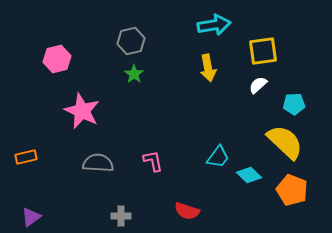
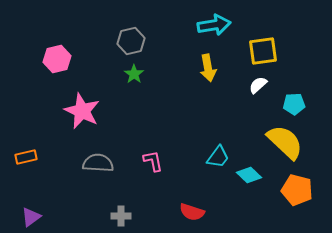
orange pentagon: moved 5 px right; rotated 8 degrees counterclockwise
red semicircle: moved 5 px right, 1 px down
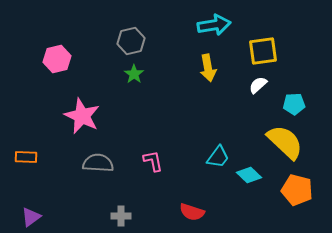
pink star: moved 5 px down
orange rectangle: rotated 15 degrees clockwise
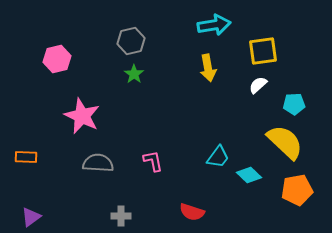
orange pentagon: rotated 24 degrees counterclockwise
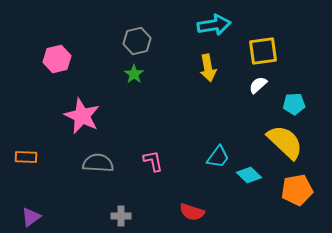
gray hexagon: moved 6 px right
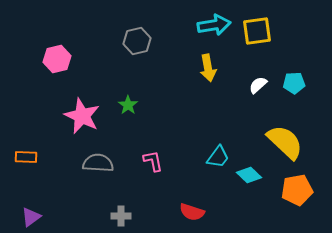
yellow square: moved 6 px left, 20 px up
green star: moved 6 px left, 31 px down
cyan pentagon: moved 21 px up
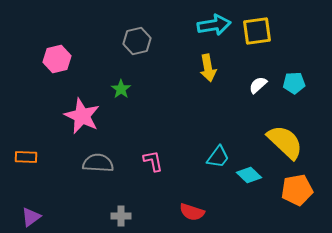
green star: moved 7 px left, 16 px up
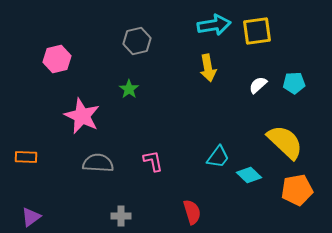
green star: moved 8 px right
red semicircle: rotated 125 degrees counterclockwise
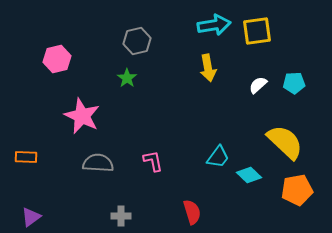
green star: moved 2 px left, 11 px up
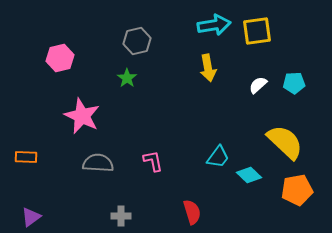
pink hexagon: moved 3 px right, 1 px up
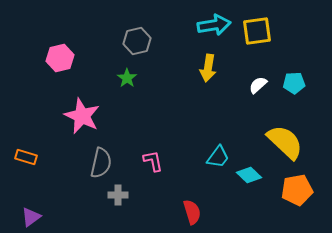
yellow arrow: rotated 20 degrees clockwise
orange rectangle: rotated 15 degrees clockwise
gray semicircle: moved 3 px right; rotated 100 degrees clockwise
gray cross: moved 3 px left, 21 px up
